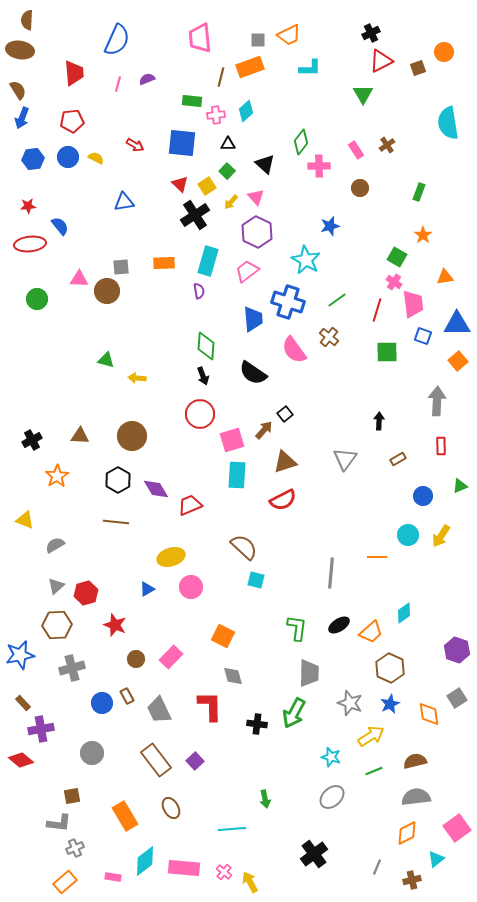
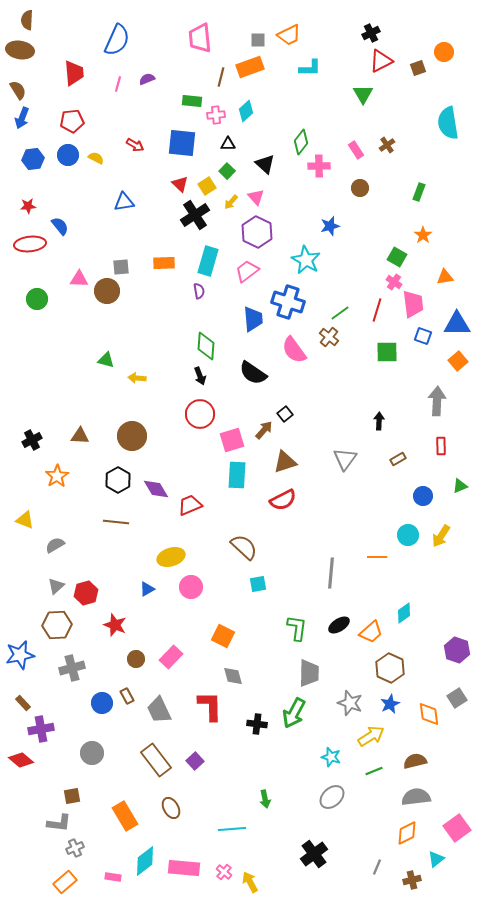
blue circle at (68, 157): moved 2 px up
green line at (337, 300): moved 3 px right, 13 px down
black arrow at (203, 376): moved 3 px left
cyan square at (256, 580): moved 2 px right, 4 px down; rotated 24 degrees counterclockwise
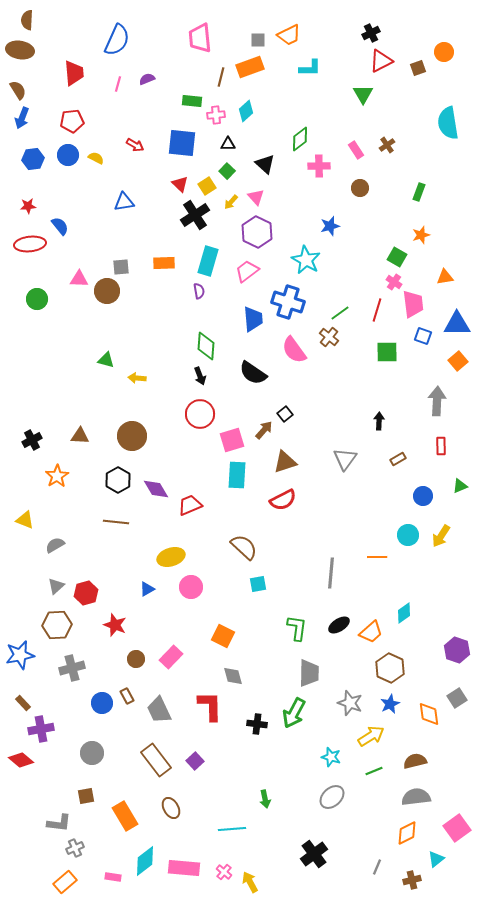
green diamond at (301, 142): moved 1 px left, 3 px up; rotated 15 degrees clockwise
orange star at (423, 235): moved 2 px left; rotated 18 degrees clockwise
brown square at (72, 796): moved 14 px right
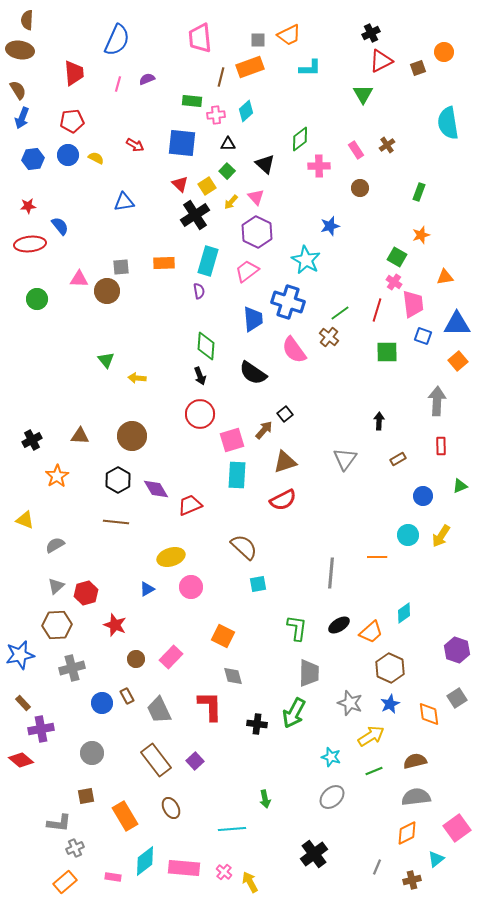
green triangle at (106, 360): rotated 36 degrees clockwise
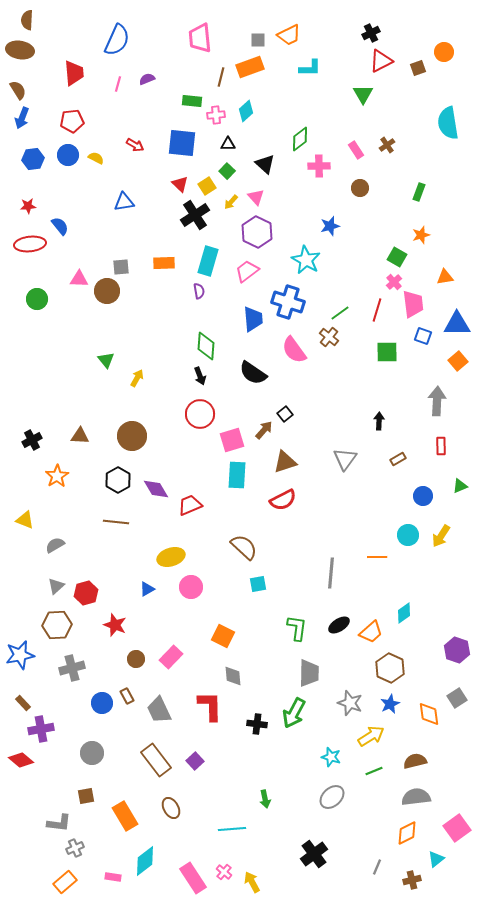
pink cross at (394, 282): rotated 14 degrees clockwise
yellow arrow at (137, 378): rotated 114 degrees clockwise
gray diamond at (233, 676): rotated 10 degrees clockwise
pink rectangle at (184, 868): moved 9 px right, 10 px down; rotated 52 degrees clockwise
yellow arrow at (250, 882): moved 2 px right
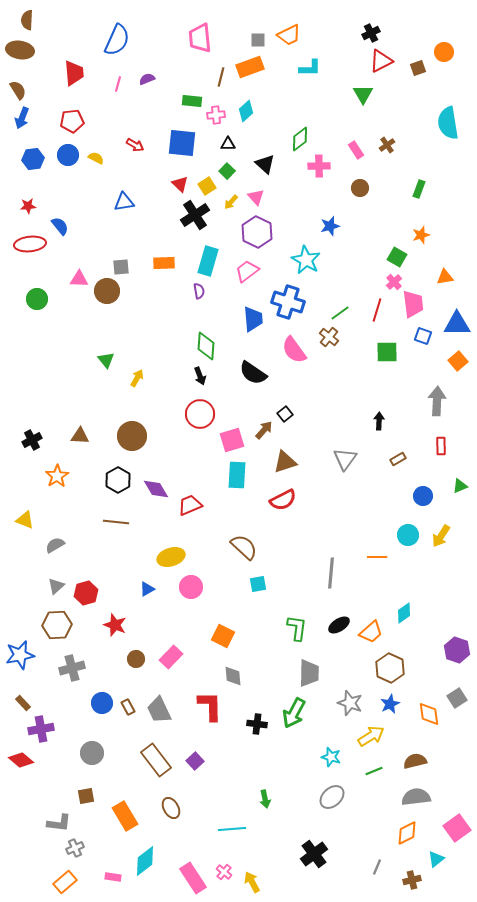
green rectangle at (419, 192): moved 3 px up
brown rectangle at (127, 696): moved 1 px right, 11 px down
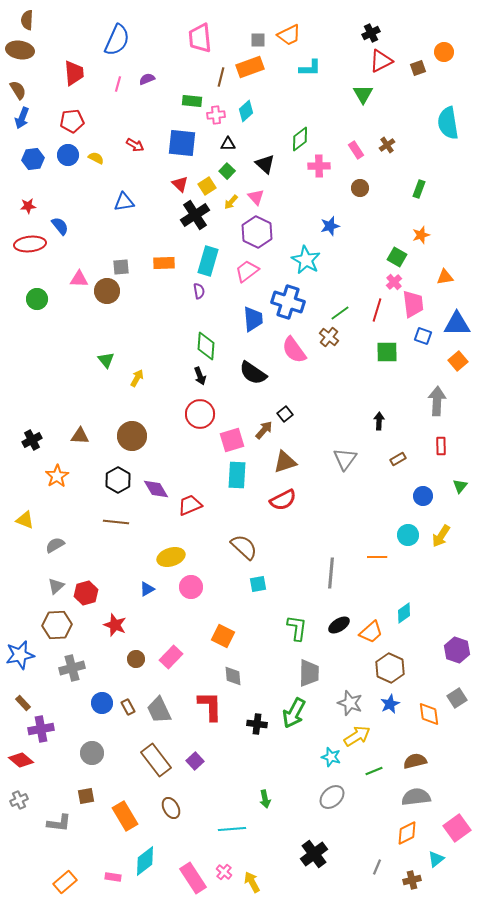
green triangle at (460, 486): rotated 28 degrees counterclockwise
yellow arrow at (371, 736): moved 14 px left
gray cross at (75, 848): moved 56 px left, 48 px up
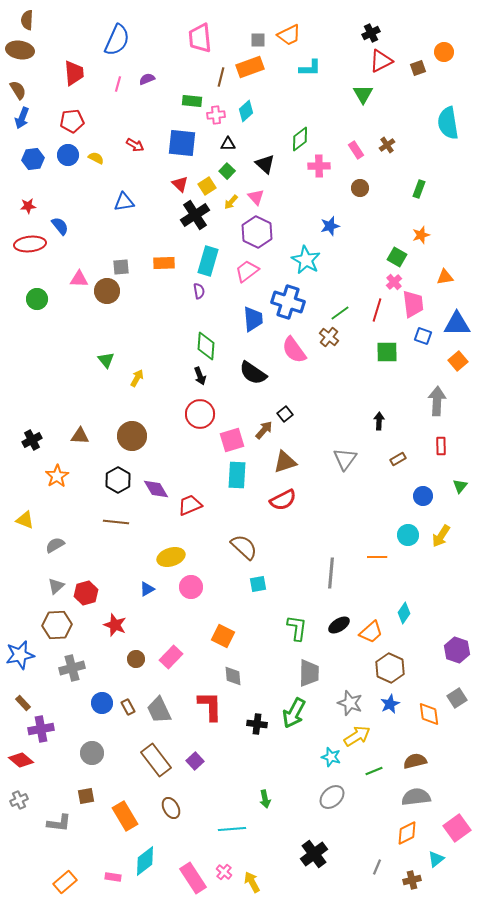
cyan diamond at (404, 613): rotated 20 degrees counterclockwise
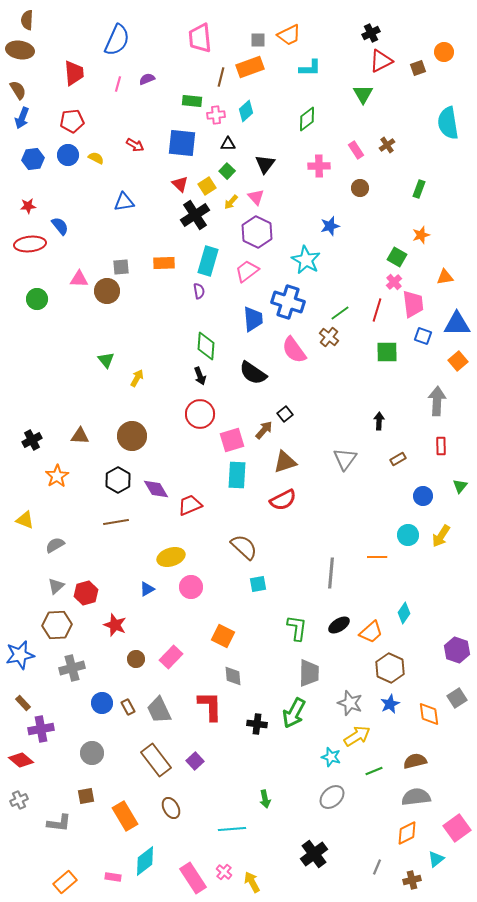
green diamond at (300, 139): moved 7 px right, 20 px up
black triangle at (265, 164): rotated 25 degrees clockwise
brown line at (116, 522): rotated 15 degrees counterclockwise
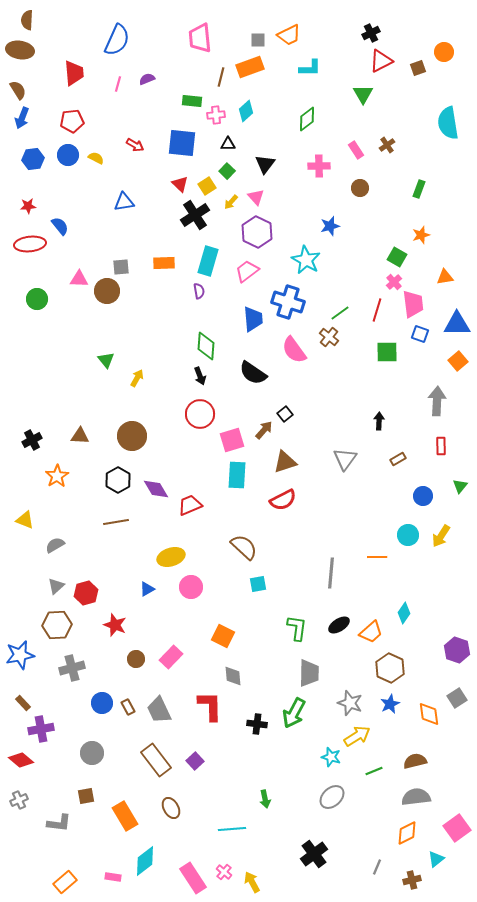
blue square at (423, 336): moved 3 px left, 2 px up
